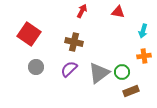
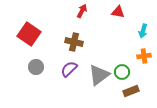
gray triangle: moved 2 px down
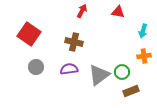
purple semicircle: rotated 36 degrees clockwise
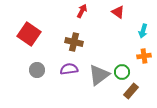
red triangle: rotated 24 degrees clockwise
gray circle: moved 1 px right, 3 px down
brown rectangle: rotated 28 degrees counterclockwise
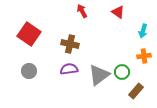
red arrow: rotated 56 degrees counterclockwise
brown cross: moved 4 px left, 2 px down
gray circle: moved 8 px left, 1 px down
brown rectangle: moved 5 px right
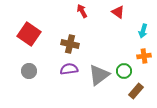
green circle: moved 2 px right, 1 px up
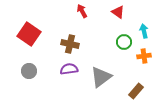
cyan arrow: moved 1 px right; rotated 152 degrees clockwise
green circle: moved 29 px up
gray triangle: moved 2 px right, 2 px down
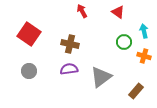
orange cross: rotated 24 degrees clockwise
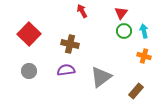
red triangle: moved 3 px right, 1 px down; rotated 32 degrees clockwise
red square: rotated 10 degrees clockwise
green circle: moved 11 px up
purple semicircle: moved 3 px left, 1 px down
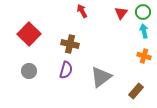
green circle: moved 19 px right, 19 px up
purple semicircle: rotated 114 degrees clockwise
